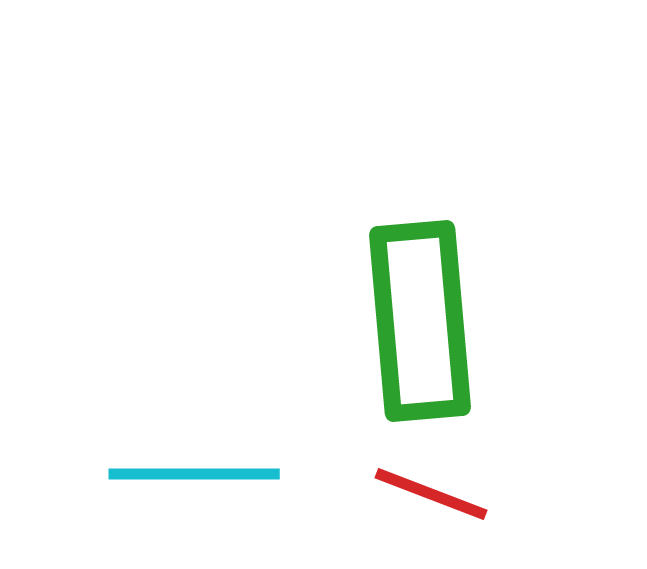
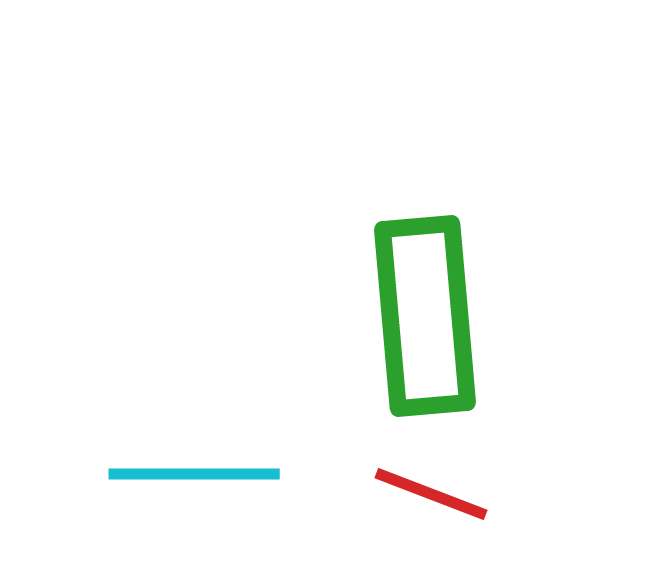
green rectangle: moved 5 px right, 5 px up
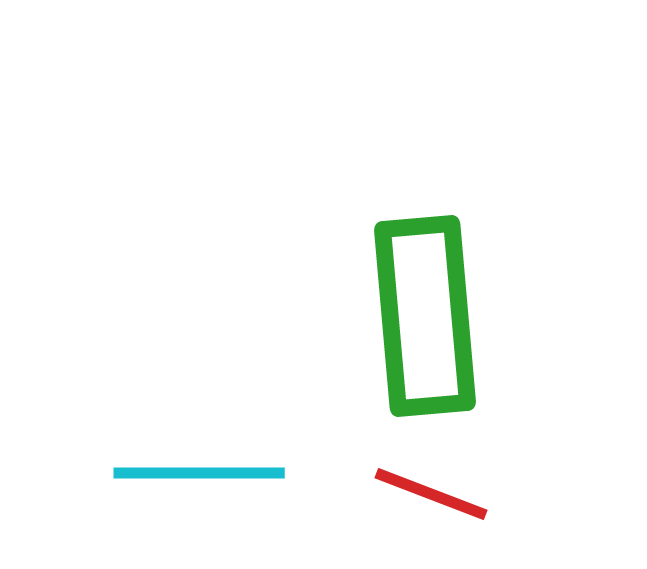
cyan line: moved 5 px right, 1 px up
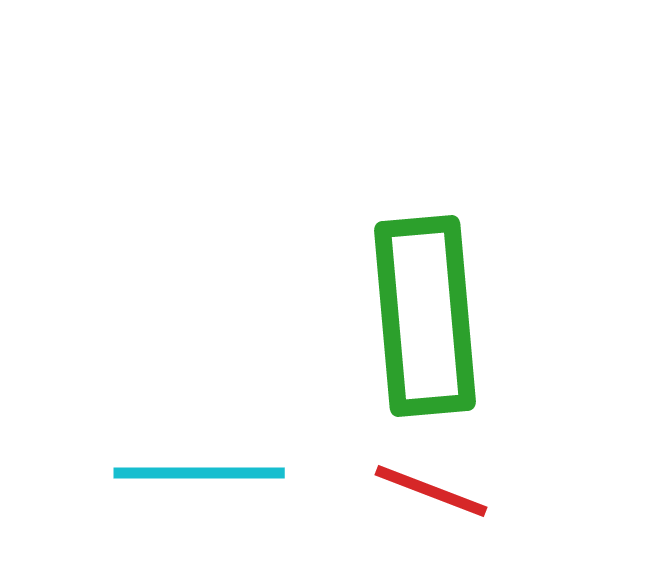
red line: moved 3 px up
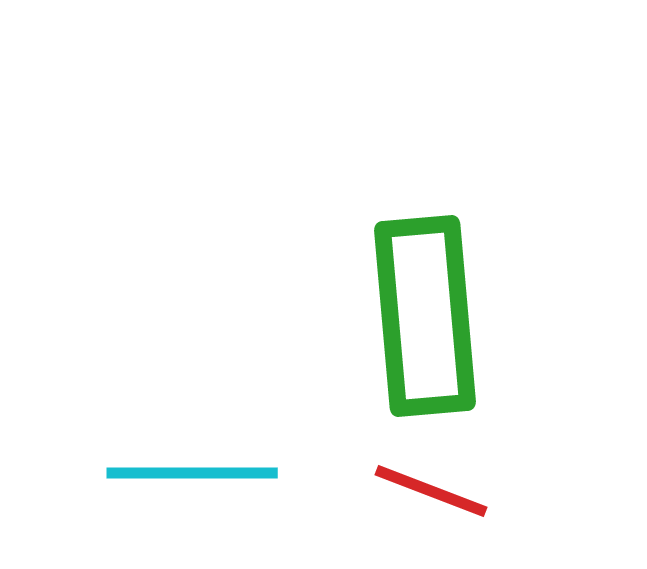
cyan line: moved 7 px left
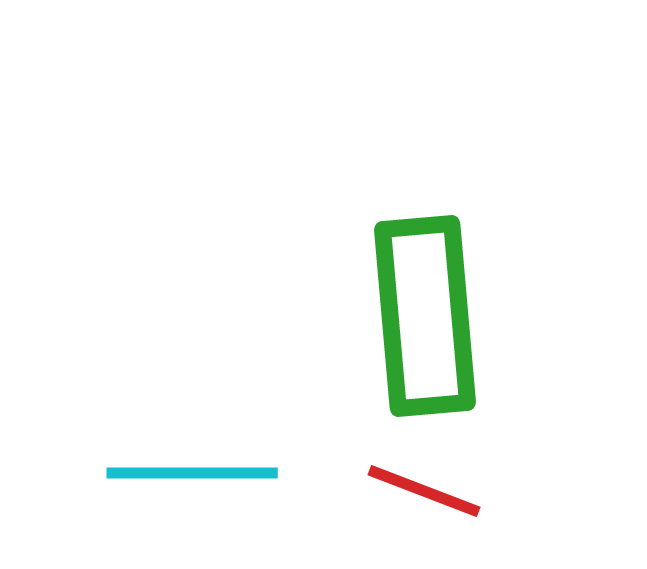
red line: moved 7 px left
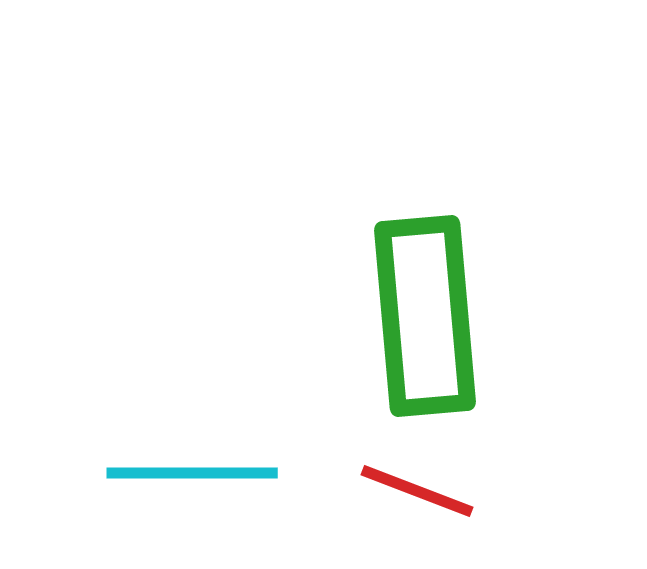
red line: moved 7 px left
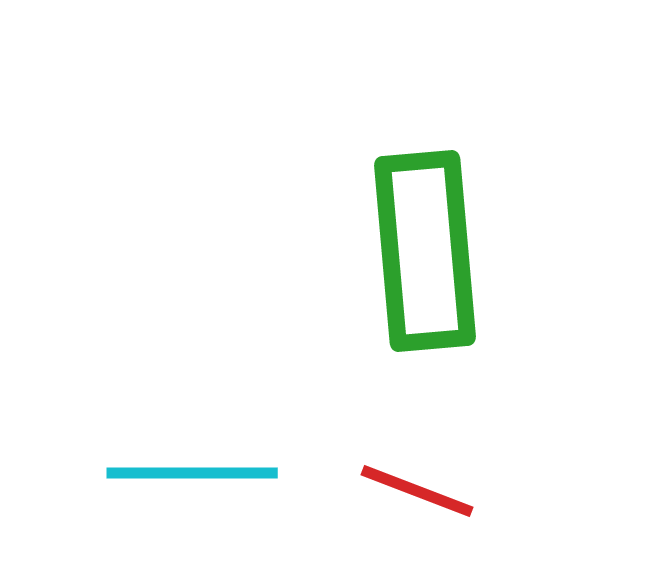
green rectangle: moved 65 px up
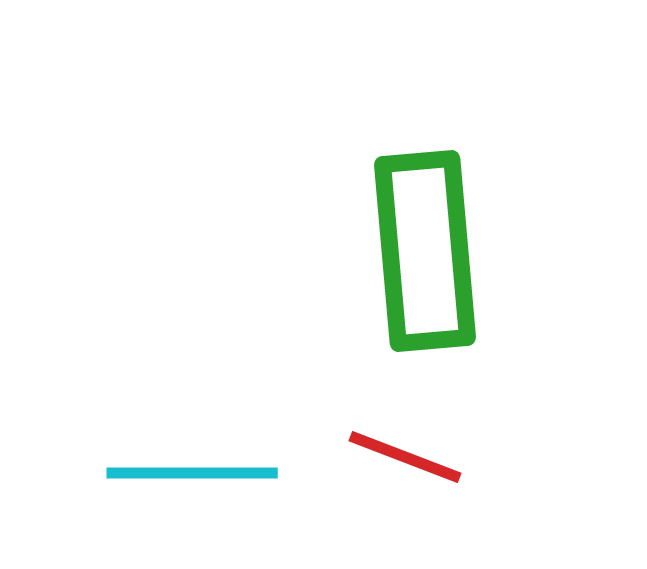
red line: moved 12 px left, 34 px up
